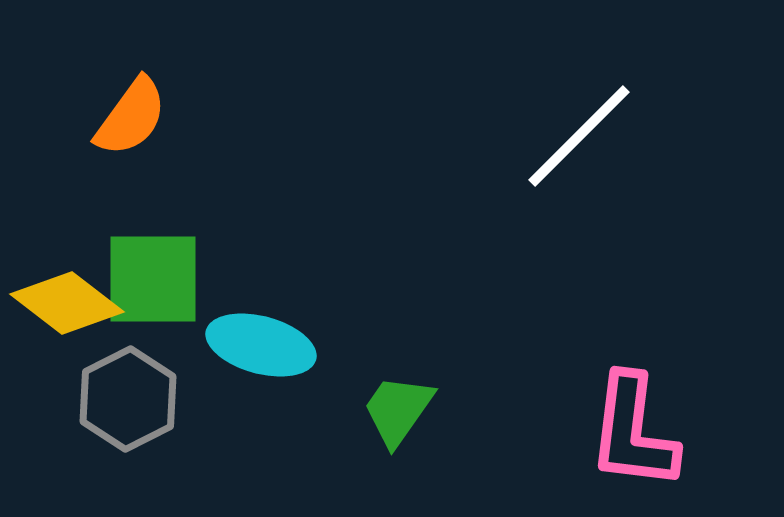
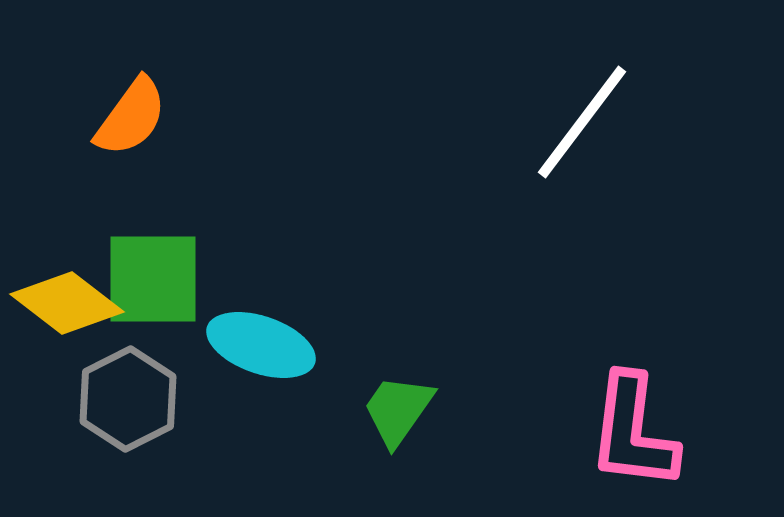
white line: moved 3 px right, 14 px up; rotated 8 degrees counterclockwise
cyan ellipse: rotated 4 degrees clockwise
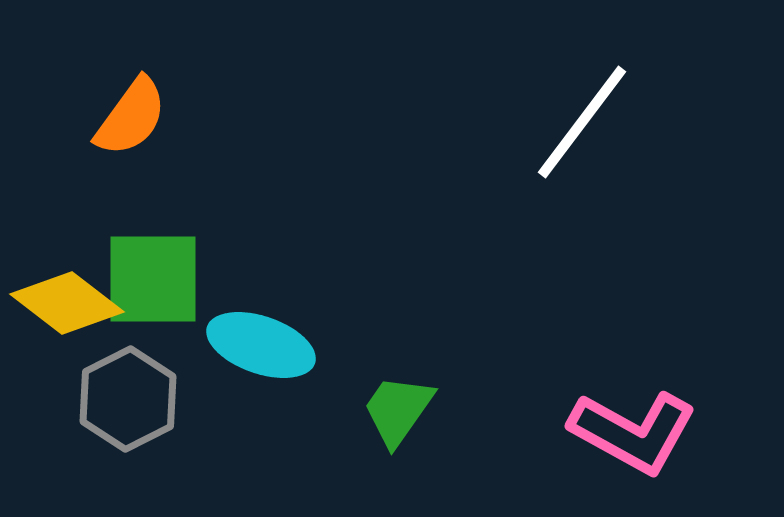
pink L-shape: rotated 68 degrees counterclockwise
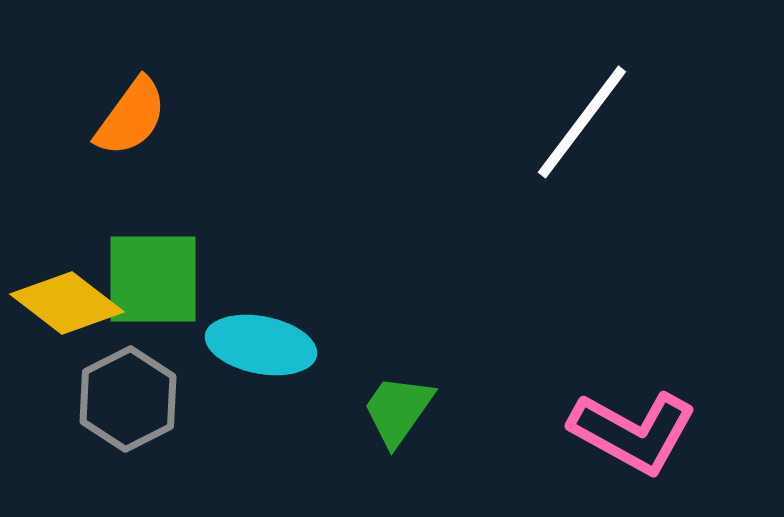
cyan ellipse: rotated 8 degrees counterclockwise
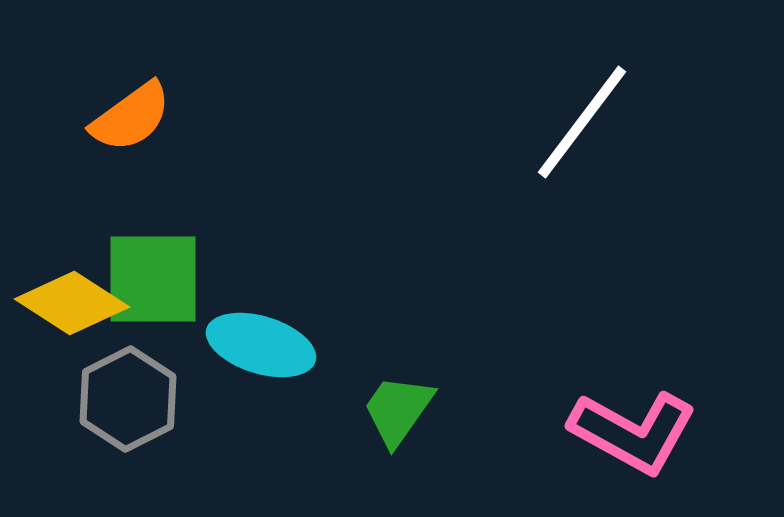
orange semicircle: rotated 18 degrees clockwise
yellow diamond: moved 5 px right; rotated 5 degrees counterclockwise
cyan ellipse: rotated 6 degrees clockwise
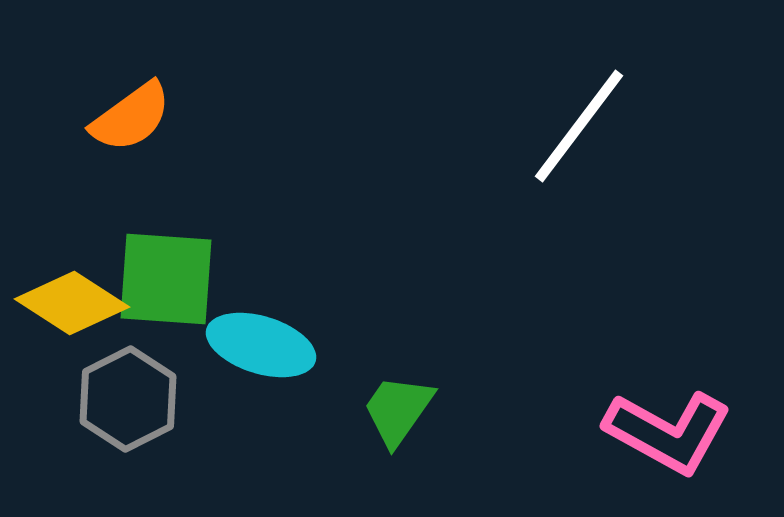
white line: moved 3 px left, 4 px down
green square: moved 13 px right; rotated 4 degrees clockwise
pink L-shape: moved 35 px right
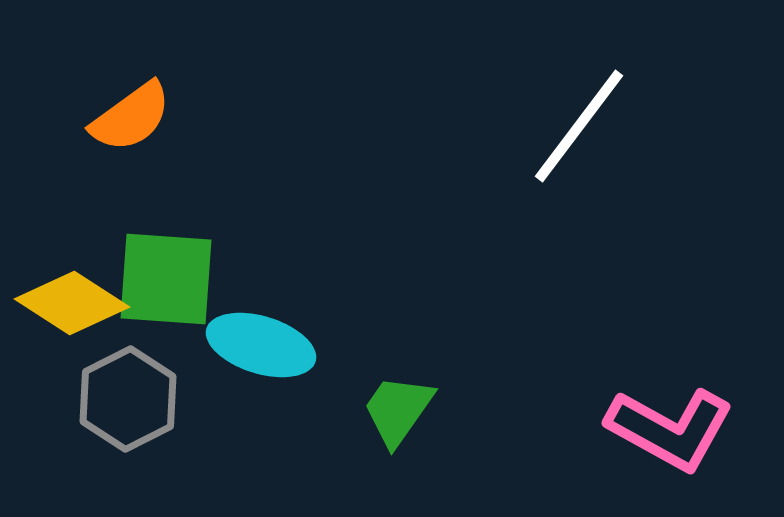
pink L-shape: moved 2 px right, 3 px up
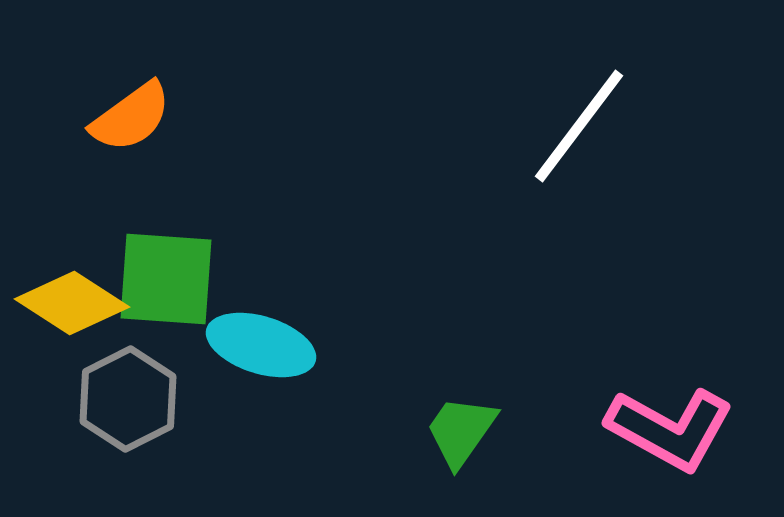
green trapezoid: moved 63 px right, 21 px down
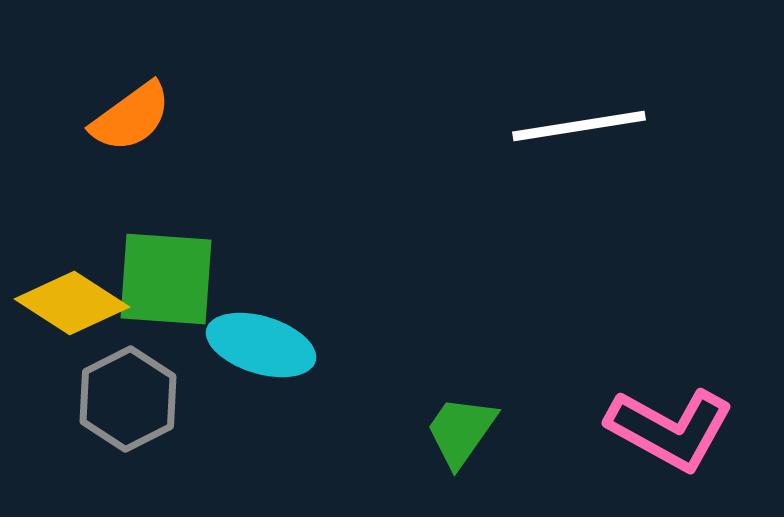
white line: rotated 44 degrees clockwise
